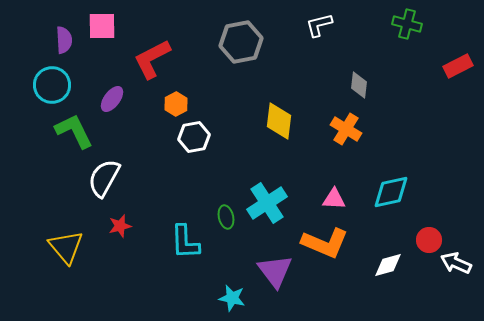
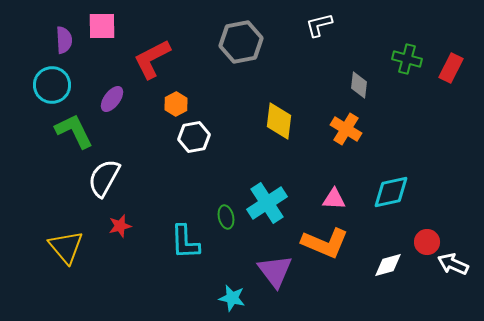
green cross: moved 35 px down
red rectangle: moved 7 px left, 2 px down; rotated 36 degrees counterclockwise
red circle: moved 2 px left, 2 px down
white arrow: moved 3 px left, 1 px down
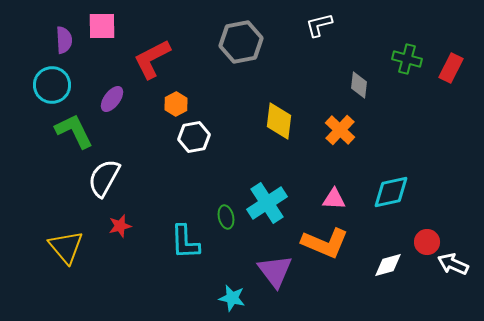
orange cross: moved 6 px left, 1 px down; rotated 12 degrees clockwise
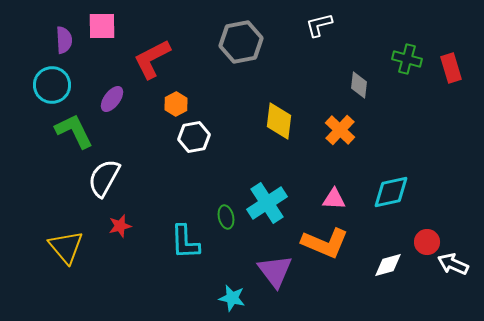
red rectangle: rotated 44 degrees counterclockwise
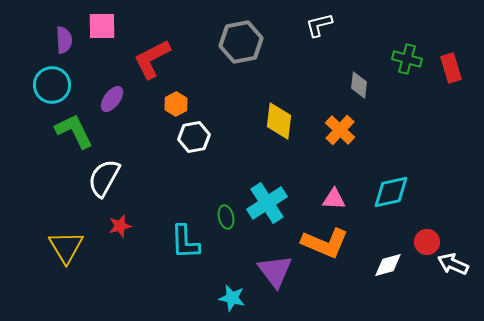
yellow triangle: rotated 9 degrees clockwise
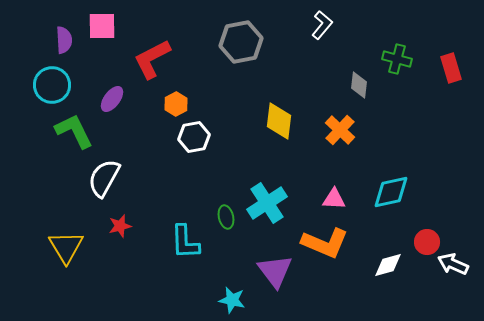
white L-shape: moved 3 px right; rotated 144 degrees clockwise
green cross: moved 10 px left
cyan star: moved 2 px down
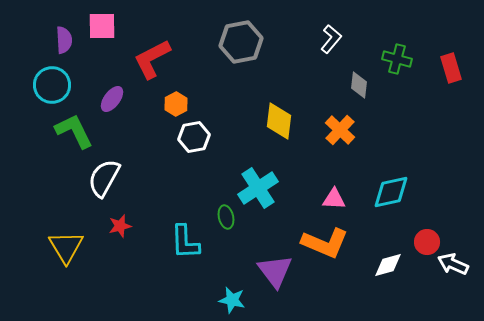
white L-shape: moved 9 px right, 14 px down
cyan cross: moved 9 px left, 15 px up
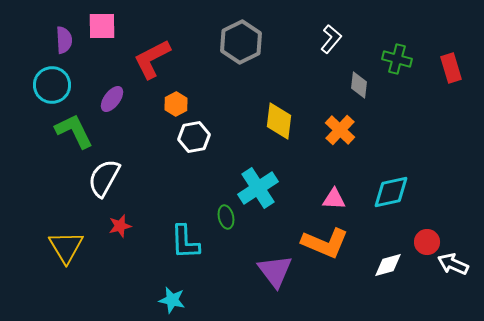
gray hexagon: rotated 15 degrees counterclockwise
cyan star: moved 60 px left
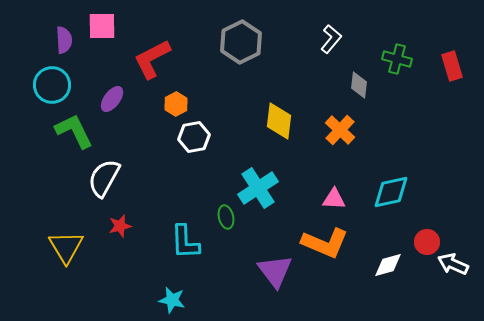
red rectangle: moved 1 px right, 2 px up
